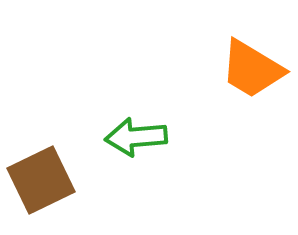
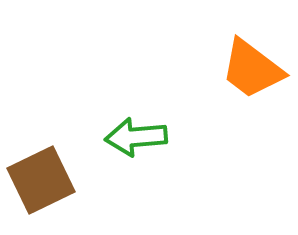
orange trapezoid: rotated 6 degrees clockwise
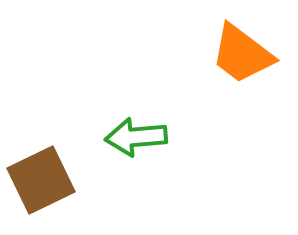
orange trapezoid: moved 10 px left, 15 px up
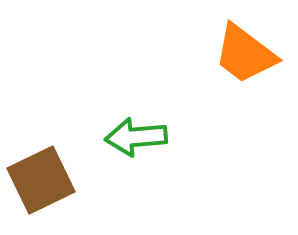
orange trapezoid: moved 3 px right
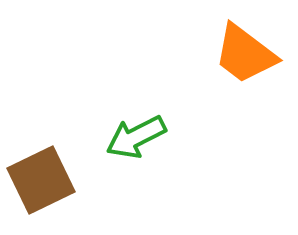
green arrow: rotated 22 degrees counterclockwise
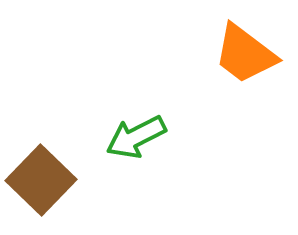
brown square: rotated 20 degrees counterclockwise
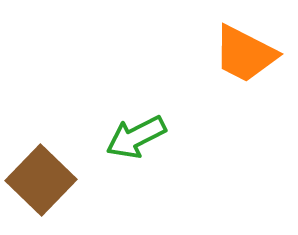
orange trapezoid: rotated 10 degrees counterclockwise
